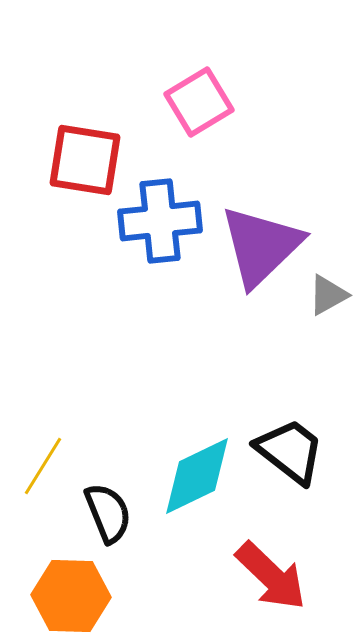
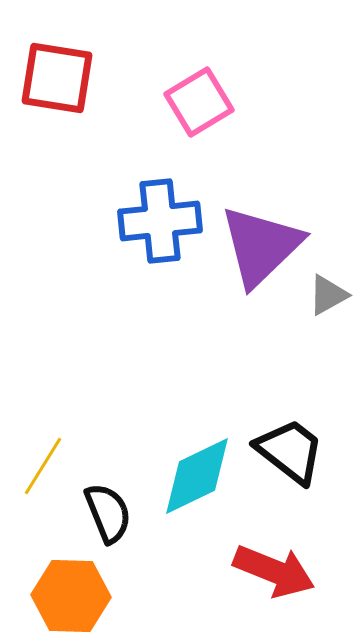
red square: moved 28 px left, 82 px up
red arrow: moved 3 px right, 5 px up; rotated 22 degrees counterclockwise
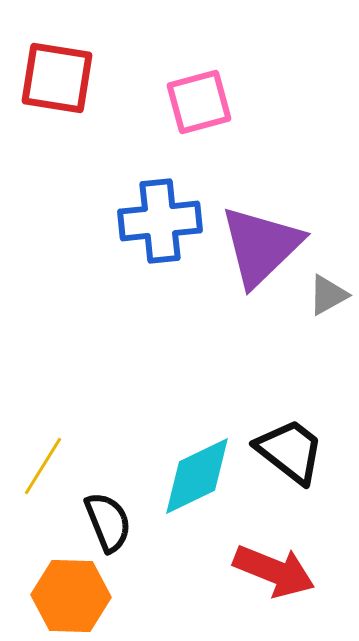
pink square: rotated 16 degrees clockwise
black semicircle: moved 9 px down
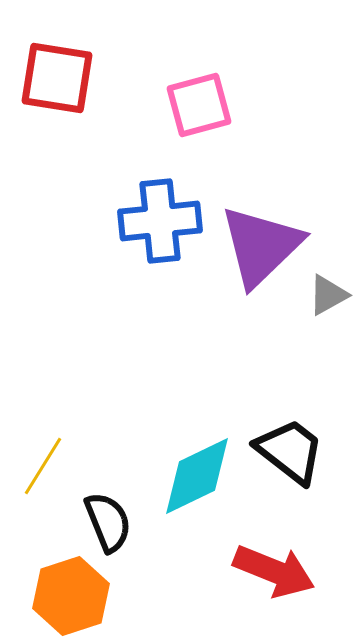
pink square: moved 3 px down
orange hexagon: rotated 20 degrees counterclockwise
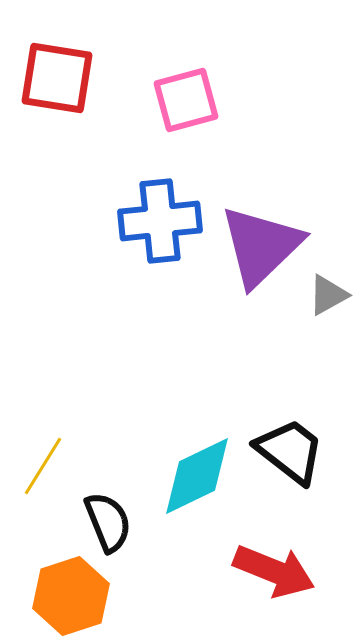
pink square: moved 13 px left, 5 px up
